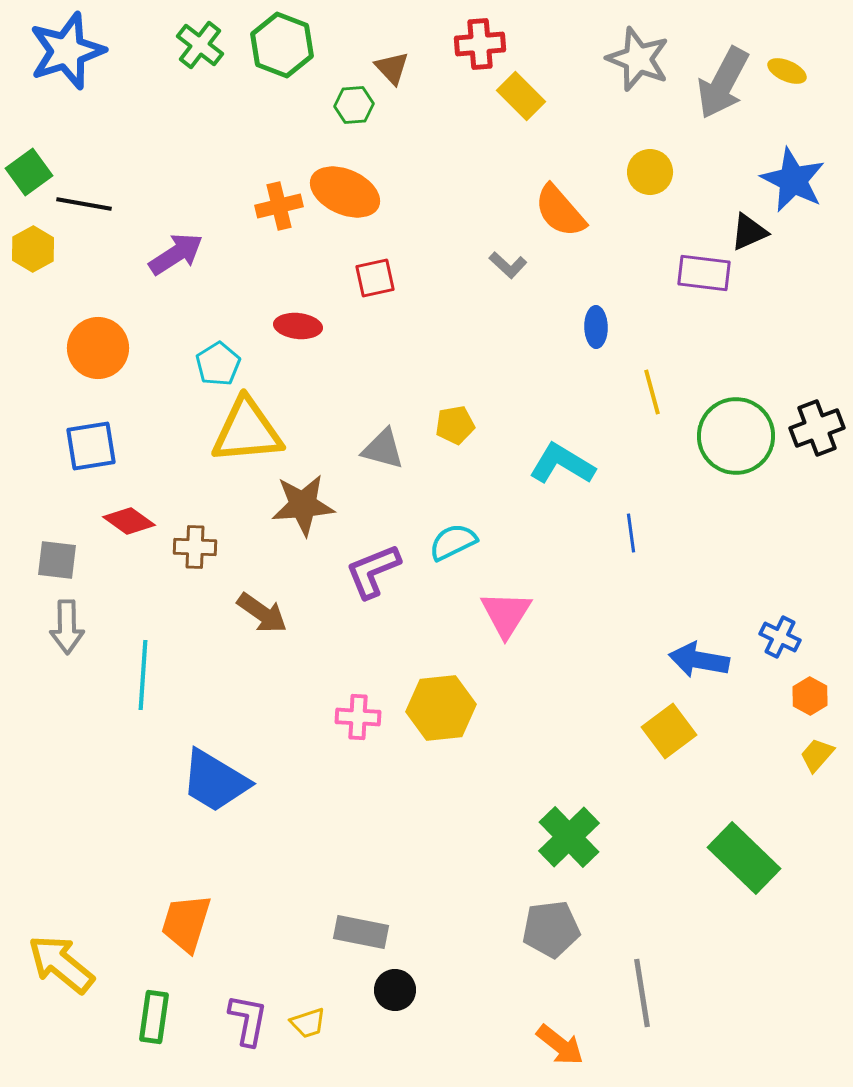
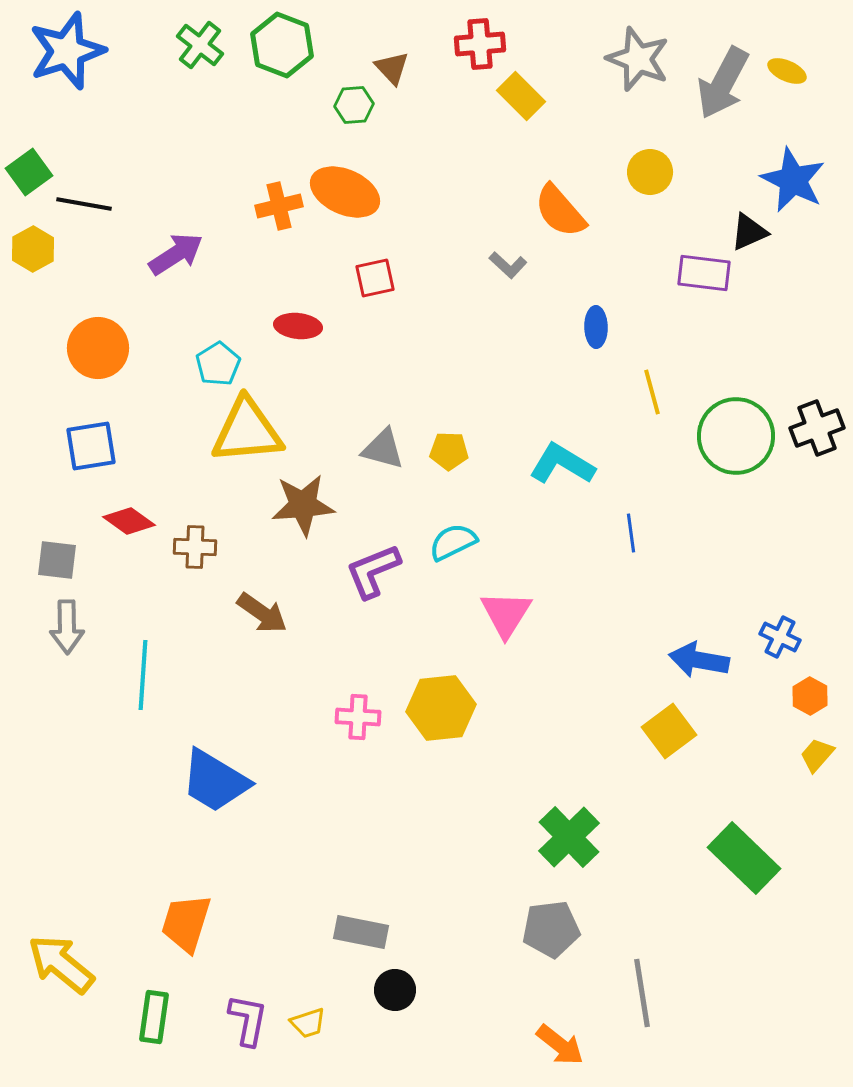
yellow pentagon at (455, 425): moved 6 px left, 26 px down; rotated 12 degrees clockwise
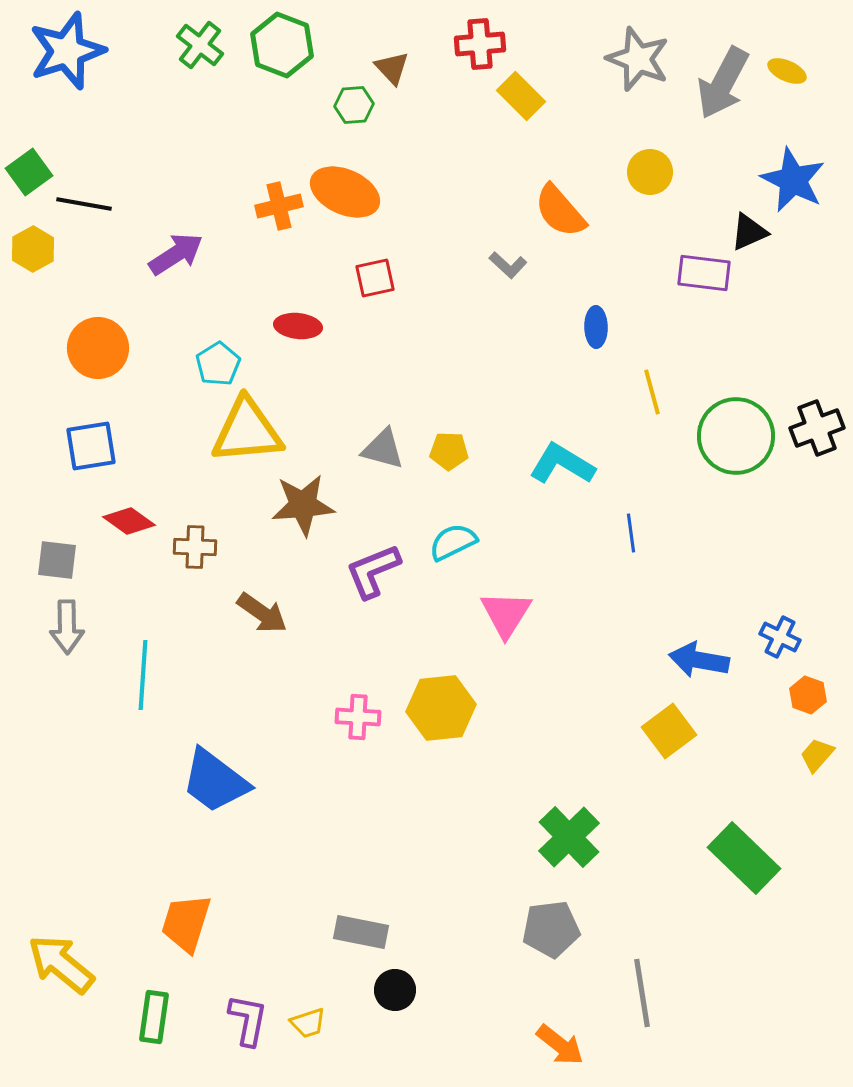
orange hexagon at (810, 696): moved 2 px left, 1 px up; rotated 9 degrees counterclockwise
blue trapezoid at (215, 781): rotated 6 degrees clockwise
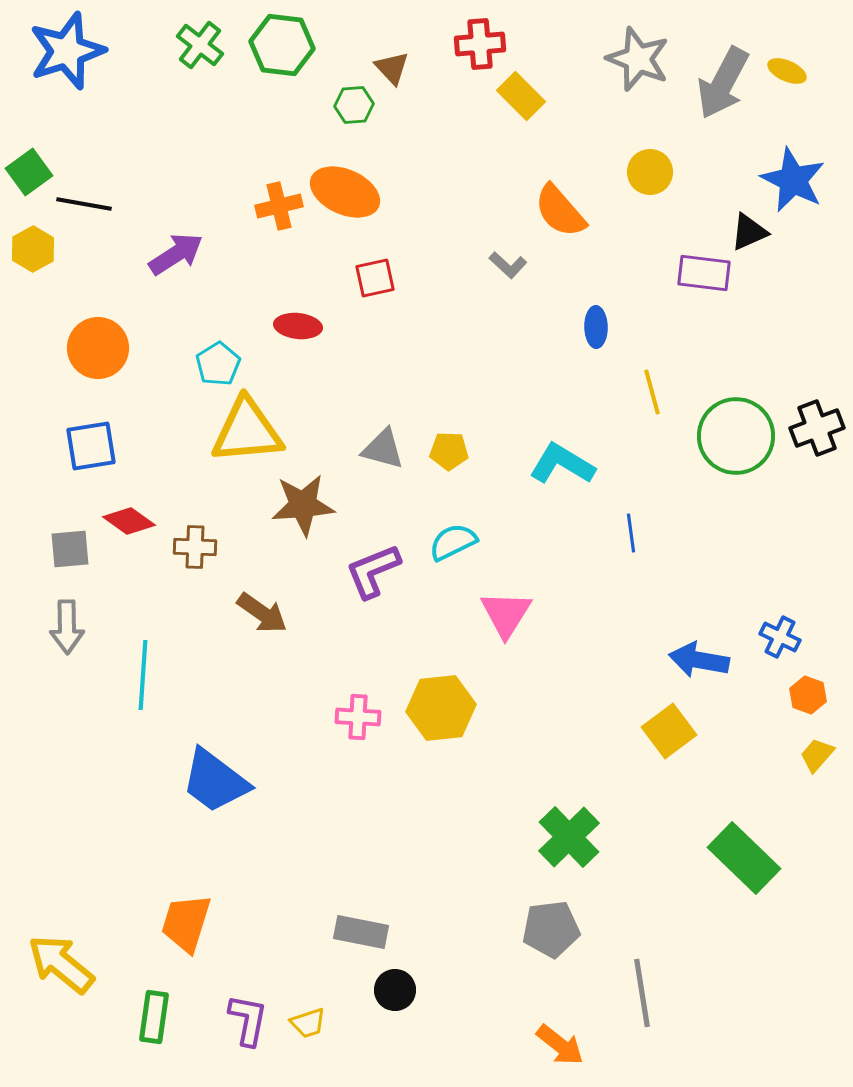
green hexagon at (282, 45): rotated 14 degrees counterclockwise
gray square at (57, 560): moved 13 px right, 11 px up; rotated 12 degrees counterclockwise
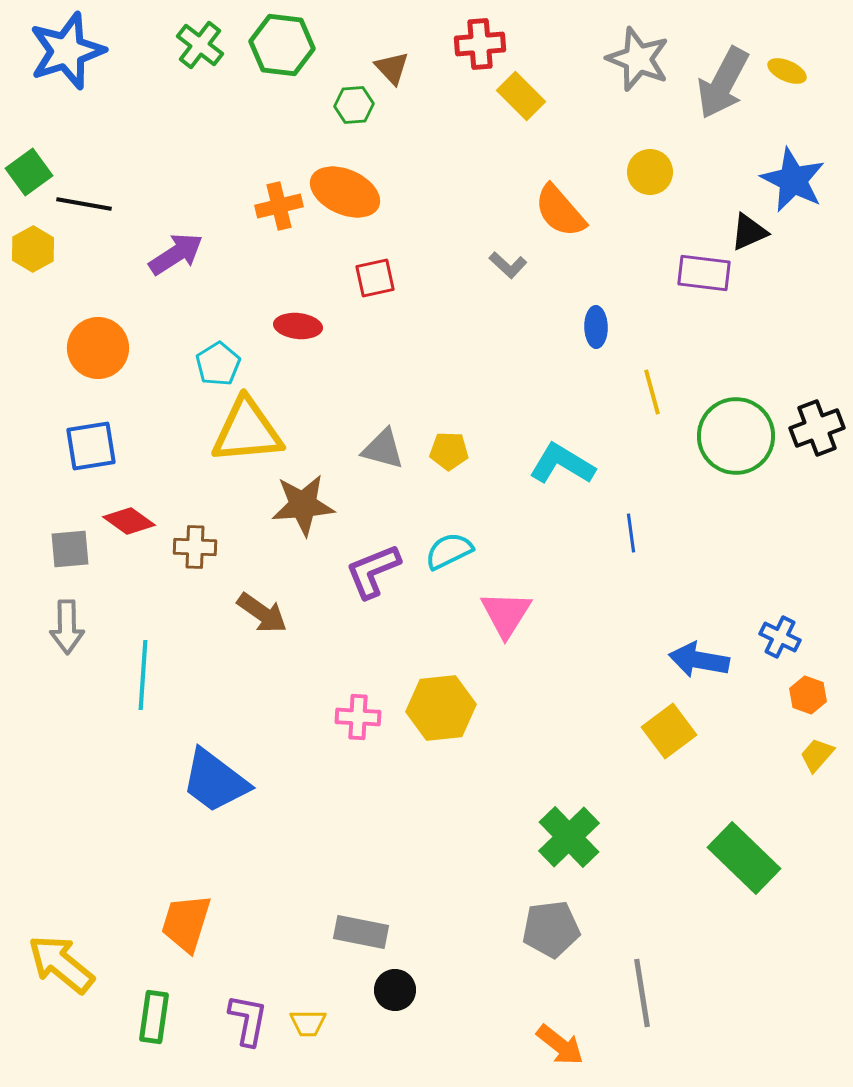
cyan semicircle at (453, 542): moved 4 px left, 9 px down
yellow trapezoid at (308, 1023): rotated 18 degrees clockwise
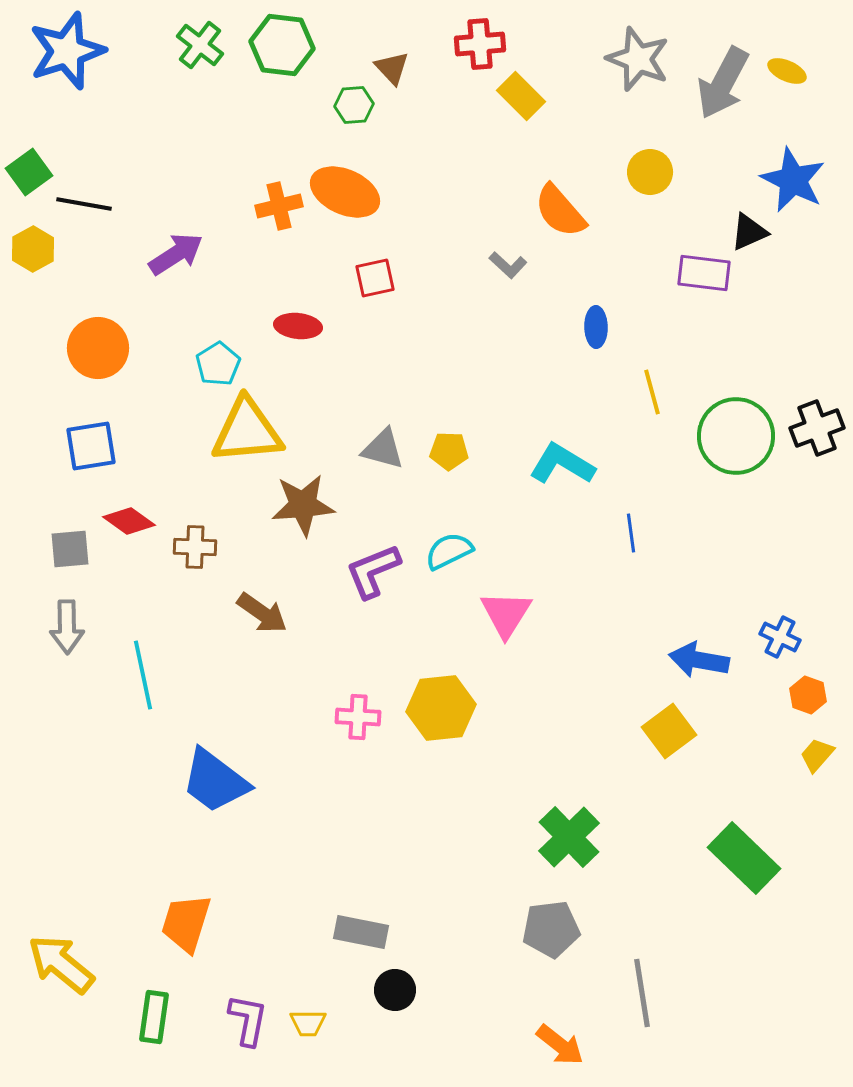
cyan line at (143, 675): rotated 16 degrees counterclockwise
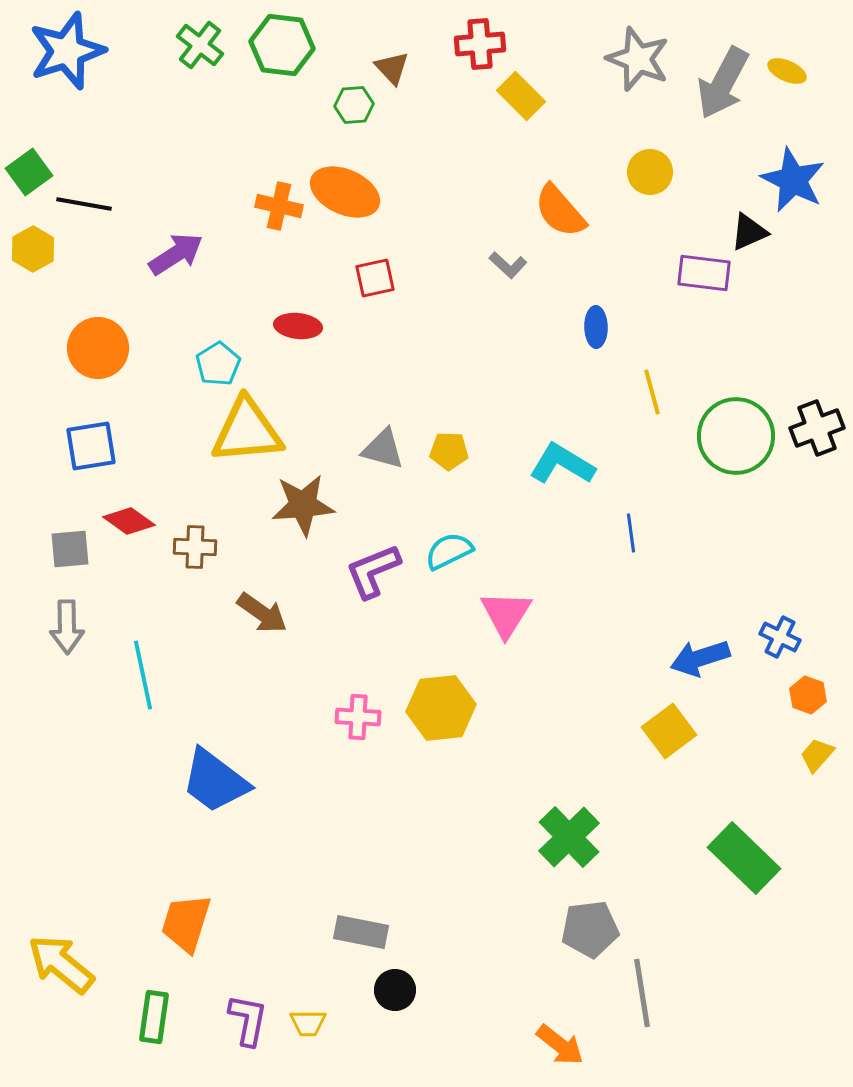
orange cross at (279, 206): rotated 27 degrees clockwise
blue arrow at (699, 660): moved 1 px right, 2 px up; rotated 28 degrees counterclockwise
gray pentagon at (551, 929): moved 39 px right
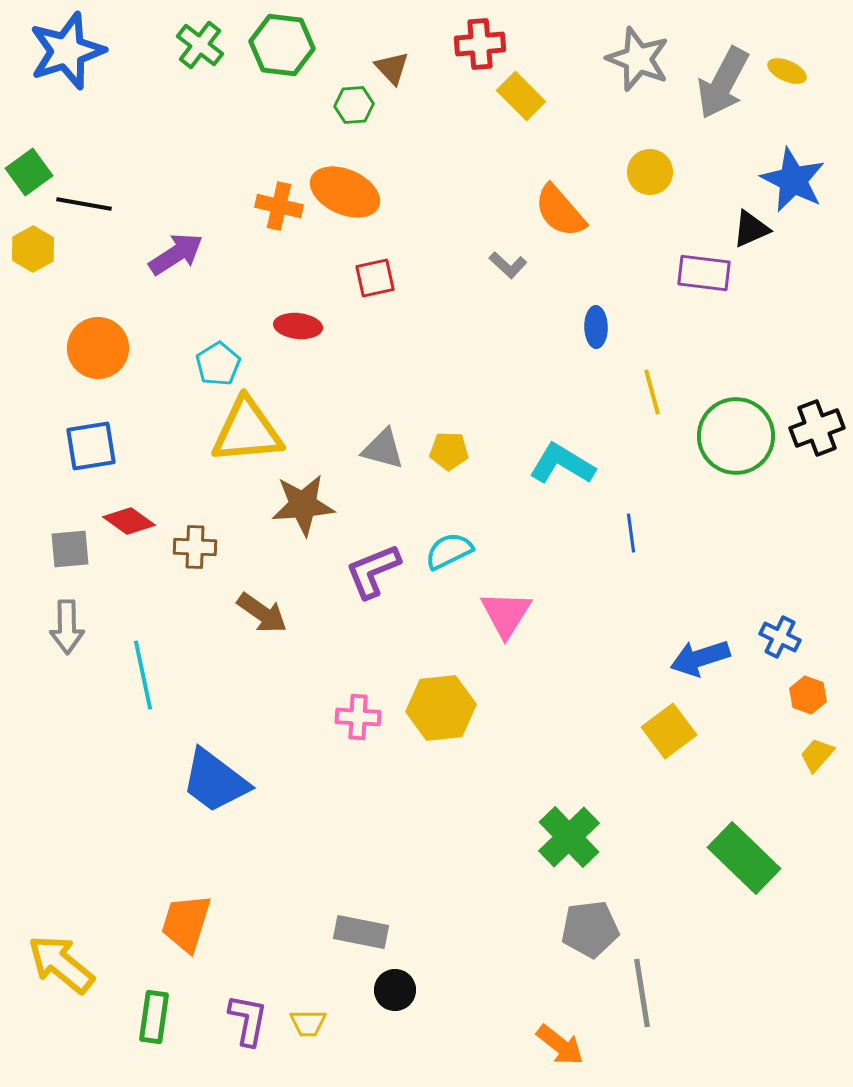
black triangle at (749, 232): moved 2 px right, 3 px up
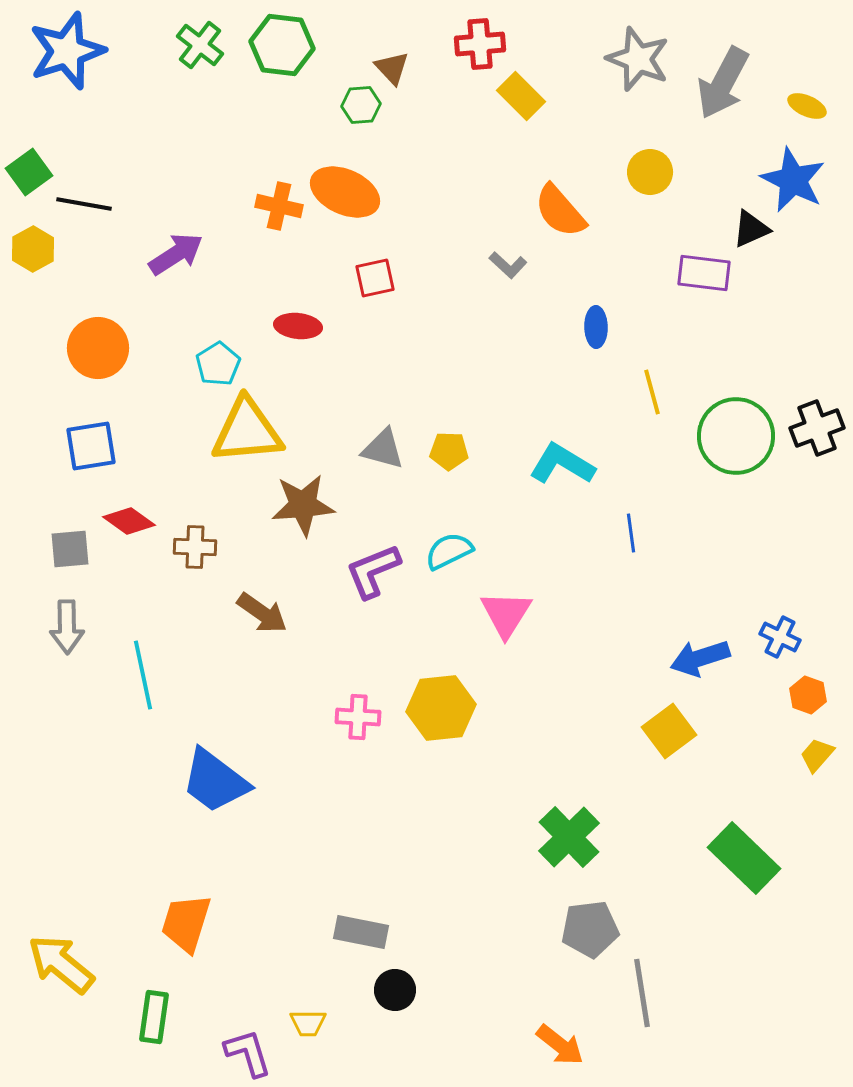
yellow ellipse at (787, 71): moved 20 px right, 35 px down
green hexagon at (354, 105): moved 7 px right
purple L-shape at (248, 1020): moved 33 px down; rotated 28 degrees counterclockwise
